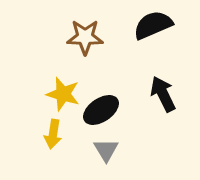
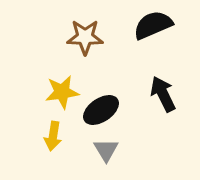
yellow star: moved 1 px left, 2 px up; rotated 24 degrees counterclockwise
yellow arrow: moved 2 px down
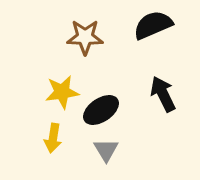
yellow arrow: moved 2 px down
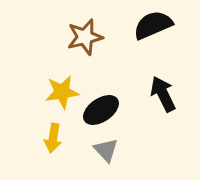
brown star: rotated 15 degrees counterclockwise
gray triangle: rotated 12 degrees counterclockwise
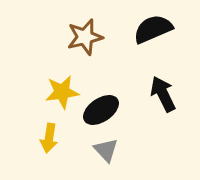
black semicircle: moved 4 px down
yellow arrow: moved 4 px left
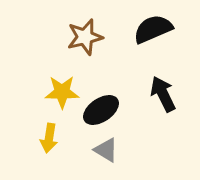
yellow star: rotated 8 degrees clockwise
gray triangle: rotated 16 degrees counterclockwise
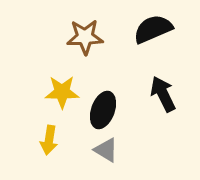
brown star: rotated 12 degrees clockwise
black ellipse: moved 2 px right; rotated 36 degrees counterclockwise
yellow arrow: moved 2 px down
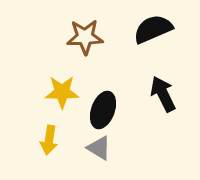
gray triangle: moved 7 px left, 2 px up
